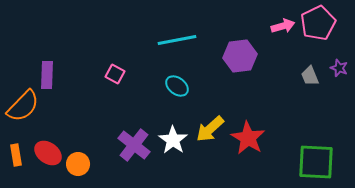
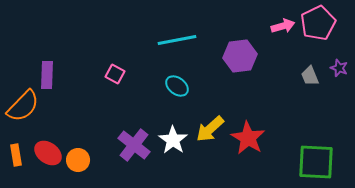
orange circle: moved 4 px up
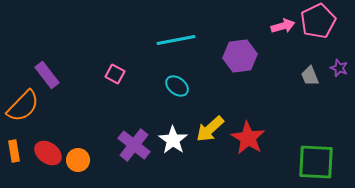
pink pentagon: moved 2 px up
cyan line: moved 1 px left
purple rectangle: rotated 40 degrees counterclockwise
orange rectangle: moved 2 px left, 4 px up
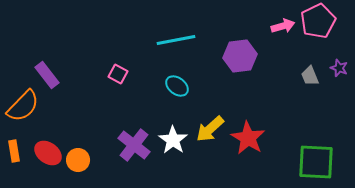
pink square: moved 3 px right
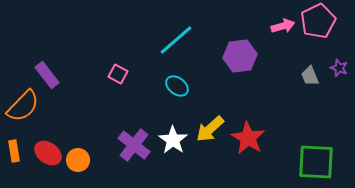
cyan line: rotated 30 degrees counterclockwise
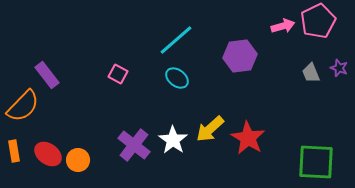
gray trapezoid: moved 1 px right, 3 px up
cyan ellipse: moved 8 px up
red ellipse: moved 1 px down
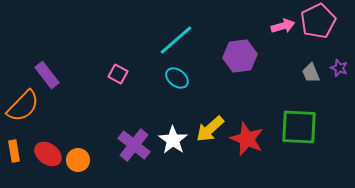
red star: moved 1 px left, 1 px down; rotated 8 degrees counterclockwise
green square: moved 17 px left, 35 px up
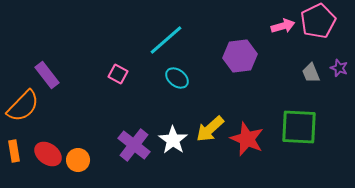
cyan line: moved 10 px left
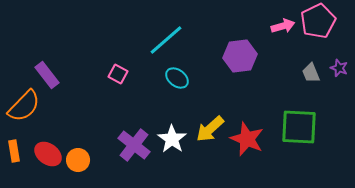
orange semicircle: moved 1 px right
white star: moved 1 px left, 1 px up
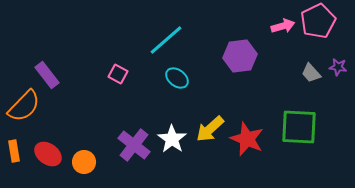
purple star: moved 1 px left, 1 px up; rotated 12 degrees counterclockwise
gray trapezoid: rotated 20 degrees counterclockwise
orange circle: moved 6 px right, 2 px down
